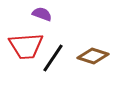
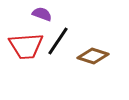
black line: moved 5 px right, 17 px up
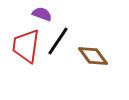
red trapezoid: rotated 102 degrees clockwise
brown diamond: rotated 36 degrees clockwise
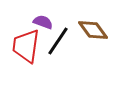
purple semicircle: moved 1 px right, 8 px down
brown diamond: moved 26 px up
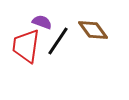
purple semicircle: moved 1 px left
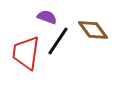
purple semicircle: moved 5 px right, 5 px up
red trapezoid: moved 7 px down
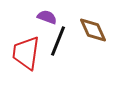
brown diamond: rotated 12 degrees clockwise
black line: rotated 12 degrees counterclockwise
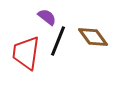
purple semicircle: rotated 18 degrees clockwise
brown diamond: moved 7 px down; rotated 12 degrees counterclockwise
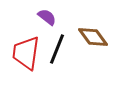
black line: moved 1 px left, 8 px down
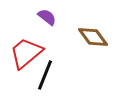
black line: moved 12 px left, 26 px down
red trapezoid: rotated 42 degrees clockwise
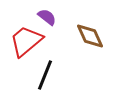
brown diamond: moved 3 px left, 1 px up; rotated 12 degrees clockwise
red trapezoid: moved 12 px up
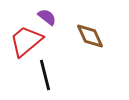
black line: rotated 36 degrees counterclockwise
